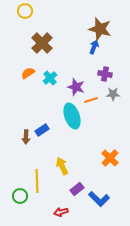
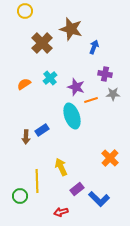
brown star: moved 29 px left
orange semicircle: moved 4 px left, 11 px down
yellow arrow: moved 1 px left, 1 px down
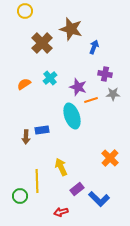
purple star: moved 2 px right
blue rectangle: rotated 24 degrees clockwise
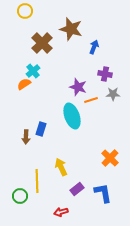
cyan cross: moved 17 px left, 7 px up
blue rectangle: moved 1 px left, 1 px up; rotated 64 degrees counterclockwise
blue L-shape: moved 4 px right, 6 px up; rotated 145 degrees counterclockwise
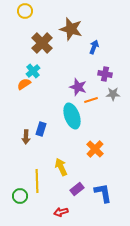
orange cross: moved 15 px left, 9 px up
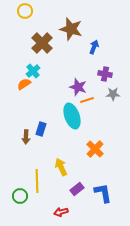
orange line: moved 4 px left
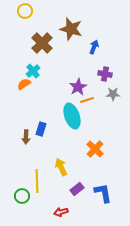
purple star: rotated 24 degrees clockwise
green circle: moved 2 px right
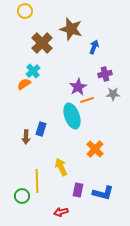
purple cross: rotated 24 degrees counterclockwise
purple rectangle: moved 1 px right, 1 px down; rotated 40 degrees counterclockwise
blue L-shape: rotated 115 degrees clockwise
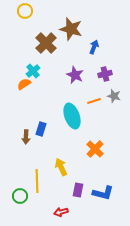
brown cross: moved 4 px right
purple star: moved 3 px left, 12 px up; rotated 18 degrees counterclockwise
gray star: moved 1 px right, 2 px down; rotated 16 degrees clockwise
orange line: moved 7 px right, 1 px down
green circle: moved 2 px left
